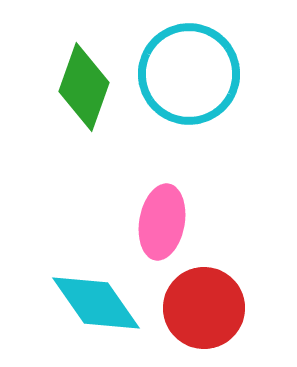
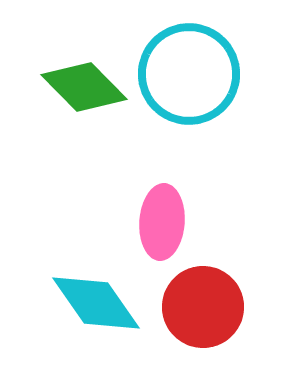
green diamond: rotated 64 degrees counterclockwise
pink ellipse: rotated 6 degrees counterclockwise
red circle: moved 1 px left, 1 px up
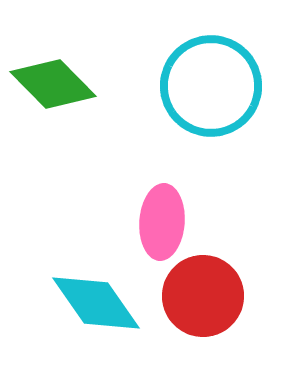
cyan circle: moved 22 px right, 12 px down
green diamond: moved 31 px left, 3 px up
red circle: moved 11 px up
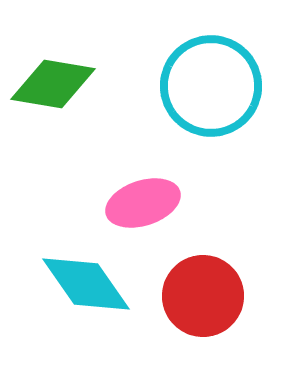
green diamond: rotated 36 degrees counterclockwise
pink ellipse: moved 19 px left, 19 px up; rotated 68 degrees clockwise
cyan diamond: moved 10 px left, 19 px up
